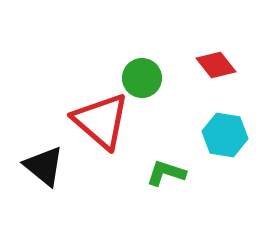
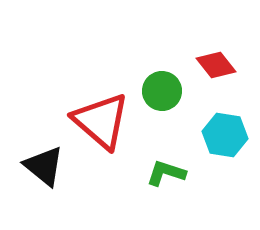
green circle: moved 20 px right, 13 px down
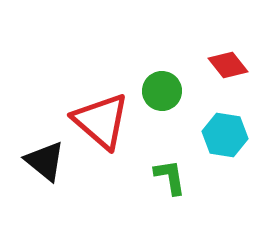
red diamond: moved 12 px right
black triangle: moved 1 px right, 5 px up
green L-shape: moved 4 px right, 4 px down; rotated 63 degrees clockwise
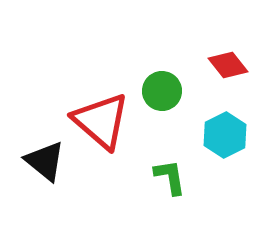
cyan hexagon: rotated 24 degrees clockwise
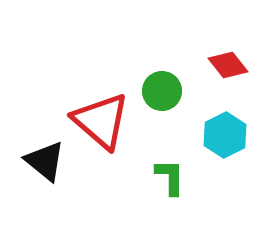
green L-shape: rotated 9 degrees clockwise
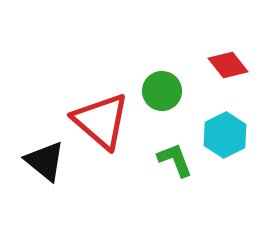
green L-shape: moved 5 px right, 17 px up; rotated 21 degrees counterclockwise
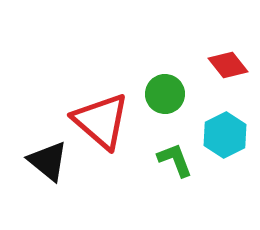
green circle: moved 3 px right, 3 px down
black triangle: moved 3 px right
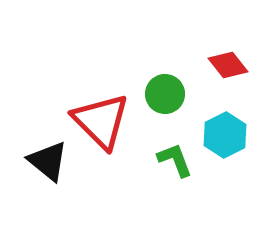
red triangle: rotated 4 degrees clockwise
